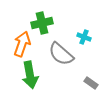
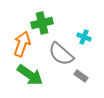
green arrow: rotated 44 degrees counterclockwise
gray rectangle: moved 10 px left, 7 px up
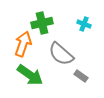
cyan cross: moved 13 px up
orange arrow: moved 1 px right
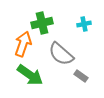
cyan cross: rotated 32 degrees counterclockwise
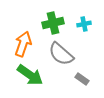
green cross: moved 11 px right
gray rectangle: moved 1 px right, 3 px down
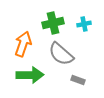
green arrow: rotated 36 degrees counterclockwise
gray rectangle: moved 4 px left, 1 px down; rotated 16 degrees counterclockwise
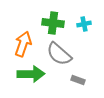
green cross: rotated 20 degrees clockwise
gray semicircle: moved 2 px left
green arrow: moved 1 px right, 1 px up
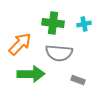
orange arrow: moved 3 px left; rotated 25 degrees clockwise
gray semicircle: moved 1 px up; rotated 36 degrees counterclockwise
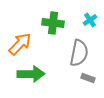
cyan cross: moved 6 px right, 4 px up; rotated 24 degrees counterclockwise
gray semicircle: moved 20 px right; rotated 84 degrees counterclockwise
gray rectangle: moved 10 px right, 2 px up
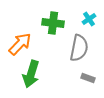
cyan cross: moved 1 px left, 1 px up
gray semicircle: moved 5 px up
green arrow: rotated 108 degrees clockwise
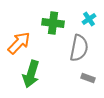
orange arrow: moved 1 px left, 1 px up
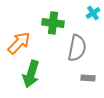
cyan cross: moved 4 px right, 6 px up
gray semicircle: moved 2 px left
gray rectangle: rotated 16 degrees counterclockwise
